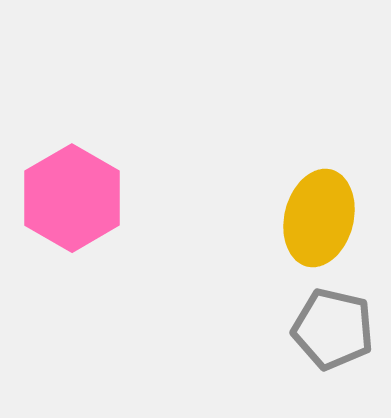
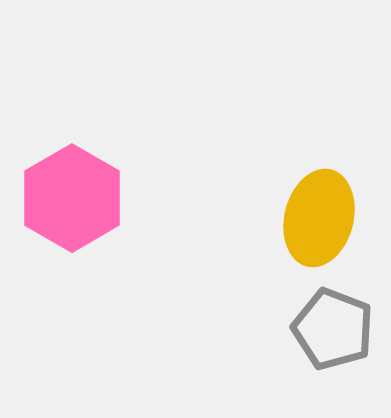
gray pentagon: rotated 8 degrees clockwise
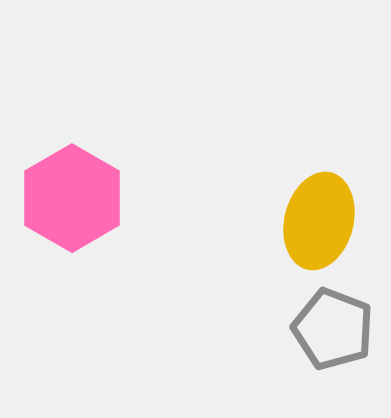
yellow ellipse: moved 3 px down
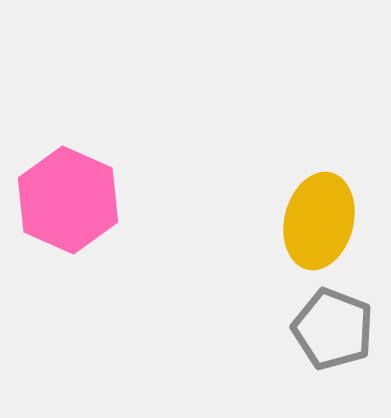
pink hexagon: moved 4 px left, 2 px down; rotated 6 degrees counterclockwise
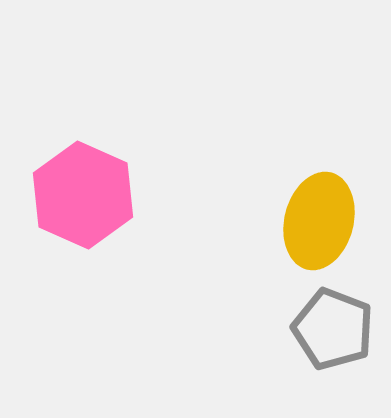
pink hexagon: moved 15 px right, 5 px up
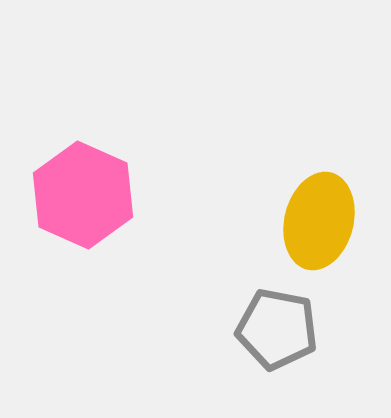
gray pentagon: moved 56 px left; rotated 10 degrees counterclockwise
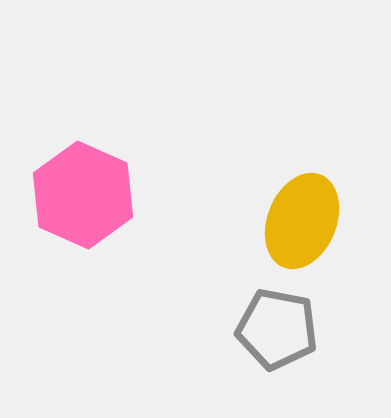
yellow ellipse: moved 17 px left; rotated 8 degrees clockwise
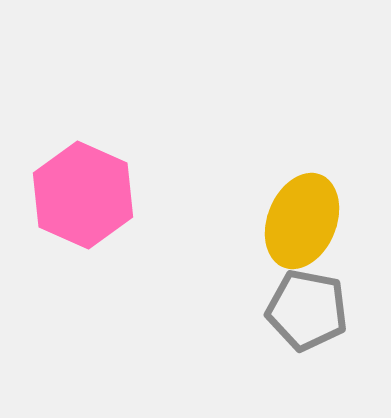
gray pentagon: moved 30 px right, 19 px up
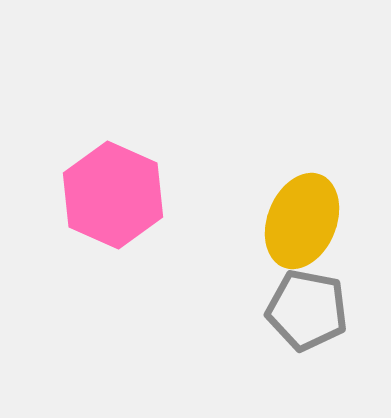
pink hexagon: moved 30 px right
